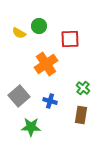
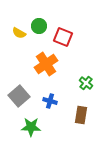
red square: moved 7 px left, 2 px up; rotated 24 degrees clockwise
green cross: moved 3 px right, 5 px up
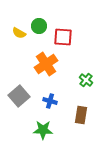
red square: rotated 18 degrees counterclockwise
green cross: moved 3 px up
green star: moved 12 px right, 3 px down
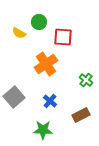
green circle: moved 4 px up
gray square: moved 5 px left, 1 px down
blue cross: rotated 24 degrees clockwise
brown rectangle: rotated 54 degrees clockwise
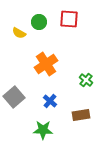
red square: moved 6 px right, 18 px up
brown rectangle: rotated 18 degrees clockwise
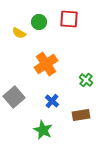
blue cross: moved 2 px right
green star: rotated 24 degrees clockwise
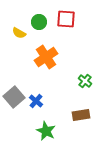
red square: moved 3 px left
orange cross: moved 7 px up
green cross: moved 1 px left, 1 px down
blue cross: moved 16 px left
green star: moved 3 px right, 1 px down
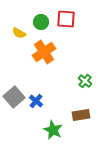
green circle: moved 2 px right
orange cross: moved 2 px left, 5 px up
green star: moved 7 px right, 1 px up
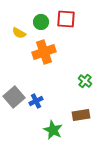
orange cross: rotated 15 degrees clockwise
blue cross: rotated 24 degrees clockwise
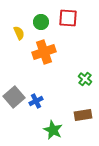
red square: moved 2 px right, 1 px up
yellow semicircle: rotated 144 degrees counterclockwise
green cross: moved 2 px up
brown rectangle: moved 2 px right
